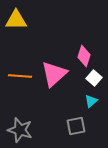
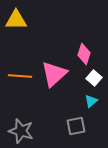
pink diamond: moved 2 px up
gray star: moved 1 px right, 1 px down
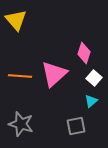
yellow triangle: rotated 50 degrees clockwise
pink diamond: moved 1 px up
gray star: moved 7 px up
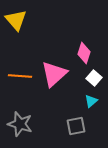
gray star: moved 1 px left
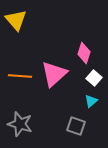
gray square: rotated 30 degrees clockwise
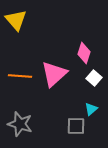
cyan triangle: moved 8 px down
gray square: rotated 18 degrees counterclockwise
